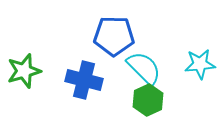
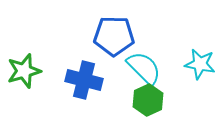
cyan star: rotated 16 degrees clockwise
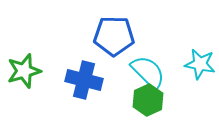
cyan semicircle: moved 4 px right, 4 px down
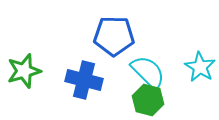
cyan star: moved 3 px down; rotated 20 degrees clockwise
green hexagon: rotated 20 degrees counterclockwise
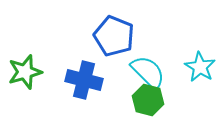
blue pentagon: rotated 21 degrees clockwise
green star: moved 1 px right, 1 px down
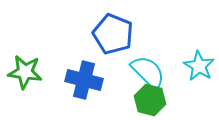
blue pentagon: moved 1 px left, 2 px up
cyan star: moved 1 px left, 1 px up
green star: rotated 24 degrees clockwise
green hexagon: moved 2 px right
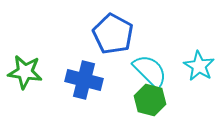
blue pentagon: rotated 6 degrees clockwise
cyan semicircle: moved 2 px right, 1 px up
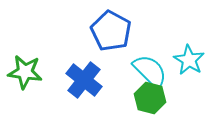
blue pentagon: moved 2 px left, 3 px up
cyan star: moved 10 px left, 6 px up
blue cross: rotated 24 degrees clockwise
green hexagon: moved 2 px up
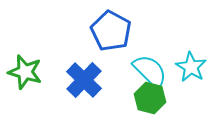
cyan star: moved 2 px right, 7 px down
green star: rotated 8 degrees clockwise
blue cross: rotated 6 degrees clockwise
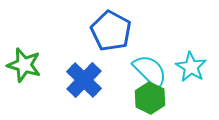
green star: moved 1 px left, 7 px up
green hexagon: rotated 12 degrees clockwise
